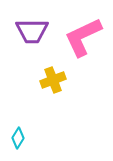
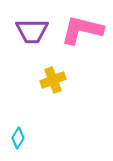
pink L-shape: moved 1 px left, 7 px up; rotated 39 degrees clockwise
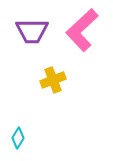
pink L-shape: rotated 57 degrees counterclockwise
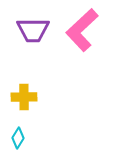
purple trapezoid: moved 1 px right, 1 px up
yellow cross: moved 29 px left, 17 px down; rotated 20 degrees clockwise
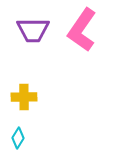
pink L-shape: rotated 12 degrees counterclockwise
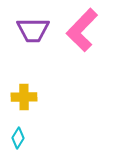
pink L-shape: rotated 9 degrees clockwise
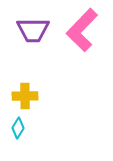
yellow cross: moved 1 px right, 1 px up
cyan diamond: moved 10 px up
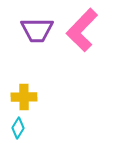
purple trapezoid: moved 4 px right
yellow cross: moved 1 px left, 1 px down
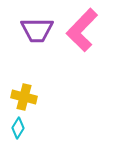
yellow cross: rotated 15 degrees clockwise
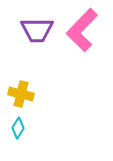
yellow cross: moved 3 px left, 3 px up
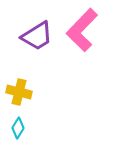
purple trapezoid: moved 6 px down; rotated 32 degrees counterclockwise
yellow cross: moved 2 px left, 2 px up
